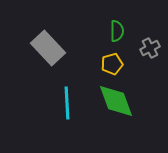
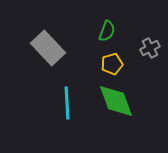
green semicircle: moved 10 px left; rotated 20 degrees clockwise
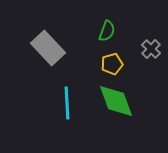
gray cross: moved 1 px right, 1 px down; rotated 18 degrees counterclockwise
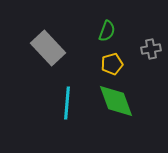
gray cross: rotated 36 degrees clockwise
cyan line: rotated 8 degrees clockwise
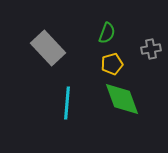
green semicircle: moved 2 px down
green diamond: moved 6 px right, 2 px up
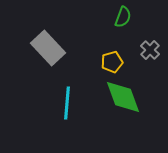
green semicircle: moved 16 px right, 16 px up
gray cross: moved 1 px left, 1 px down; rotated 36 degrees counterclockwise
yellow pentagon: moved 2 px up
green diamond: moved 1 px right, 2 px up
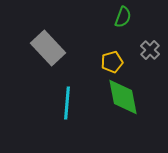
green diamond: rotated 9 degrees clockwise
